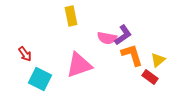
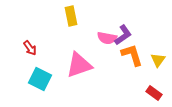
red arrow: moved 5 px right, 6 px up
yellow triangle: rotated 14 degrees counterclockwise
red rectangle: moved 4 px right, 16 px down
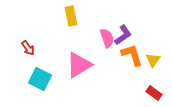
pink semicircle: rotated 120 degrees counterclockwise
red arrow: moved 2 px left
yellow triangle: moved 5 px left
pink triangle: rotated 12 degrees counterclockwise
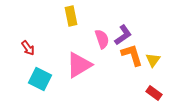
pink semicircle: moved 5 px left, 1 px down
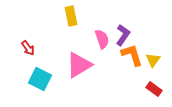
purple L-shape: rotated 20 degrees counterclockwise
red rectangle: moved 4 px up
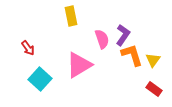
cyan square: rotated 15 degrees clockwise
